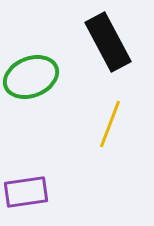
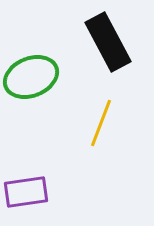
yellow line: moved 9 px left, 1 px up
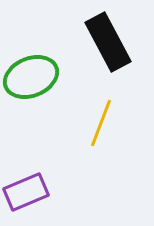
purple rectangle: rotated 15 degrees counterclockwise
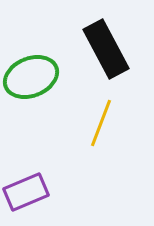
black rectangle: moved 2 px left, 7 px down
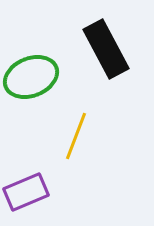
yellow line: moved 25 px left, 13 px down
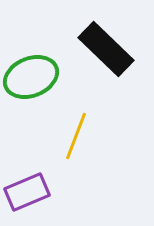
black rectangle: rotated 18 degrees counterclockwise
purple rectangle: moved 1 px right
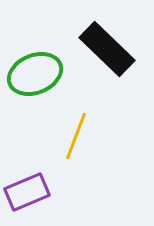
black rectangle: moved 1 px right
green ellipse: moved 4 px right, 3 px up
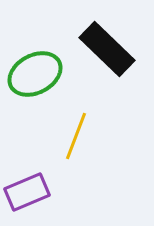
green ellipse: rotated 6 degrees counterclockwise
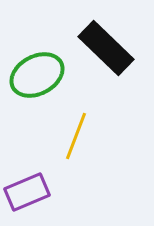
black rectangle: moved 1 px left, 1 px up
green ellipse: moved 2 px right, 1 px down
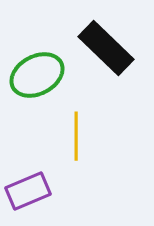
yellow line: rotated 21 degrees counterclockwise
purple rectangle: moved 1 px right, 1 px up
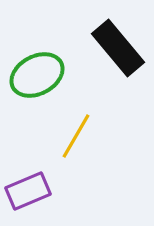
black rectangle: moved 12 px right; rotated 6 degrees clockwise
yellow line: rotated 30 degrees clockwise
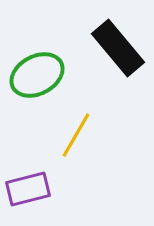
yellow line: moved 1 px up
purple rectangle: moved 2 px up; rotated 9 degrees clockwise
